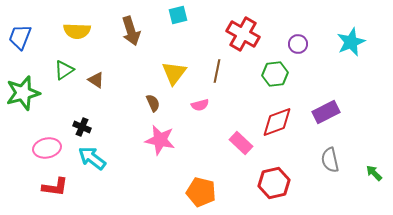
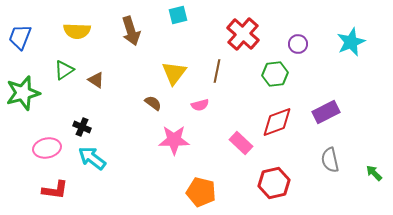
red cross: rotated 12 degrees clockwise
brown semicircle: rotated 30 degrees counterclockwise
pink star: moved 14 px right; rotated 12 degrees counterclockwise
red L-shape: moved 3 px down
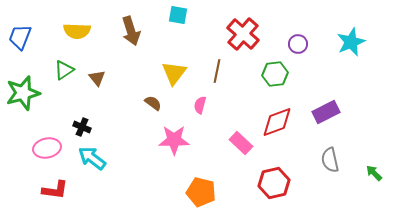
cyan square: rotated 24 degrees clockwise
brown triangle: moved 1 px right, 2 px up; rotated 18 degrees clockwise
pink semicircle: rotated 120 degrees clockwise
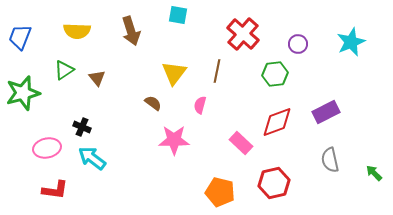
orange pentagon: moved 19 px right
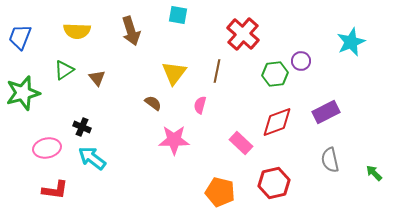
purple circle: moved 3 px right, 17 px down
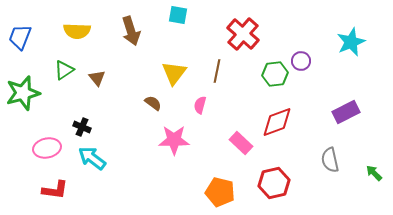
purple rectangle: moved 20 px right
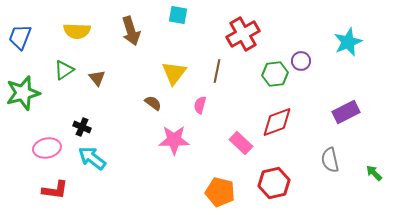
red cross: rotated 20 degrees clockwise
cyan star: moved 3 px left
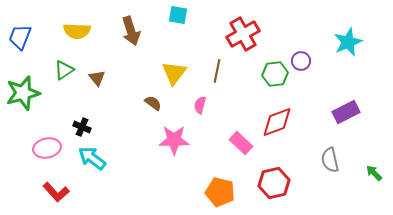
red L-shape: moved 1 px right, 2 px down; rotated 40 degrees clockwise
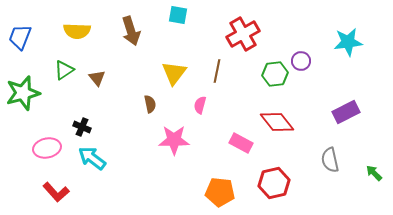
cyan star: rotated 16 degrees clockwise
brown semicircle: moved 3 px left, 1 px down; rotated 42 degrees clockwise
red diamond: rotated 72 degrees clockwise
pink rectangle: rotated 15 degrees counterclockwise
orange pentagon: rotated 8 degrees counterclockwise
